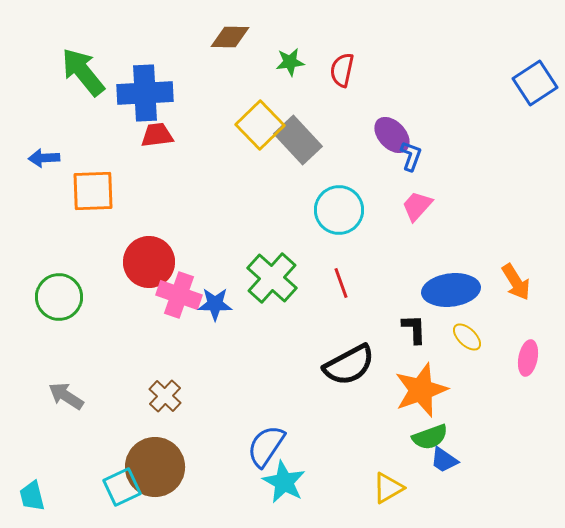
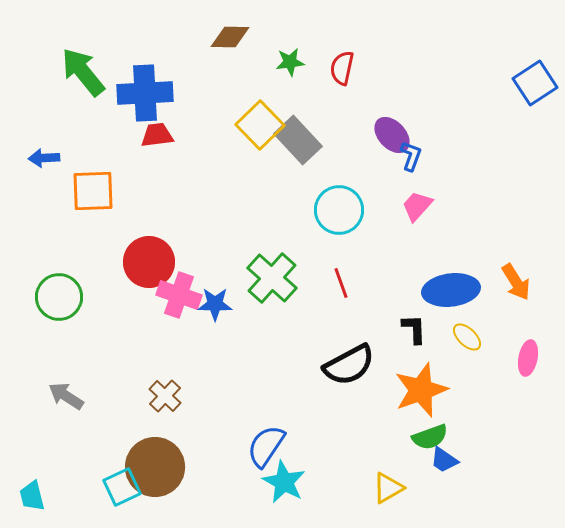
red semicircle: moved 2 px up
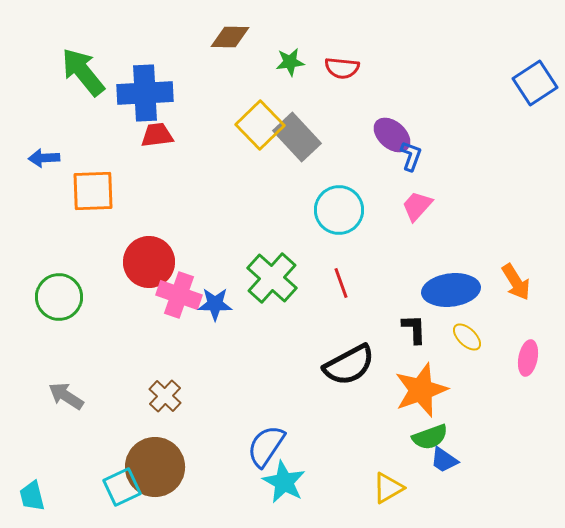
red semicircle: rotated 96 degrees counterclockwise
purple ellipse: rotated 6 degrees counterclockwise
gray rectangle: moved 1 px left, 3 px up
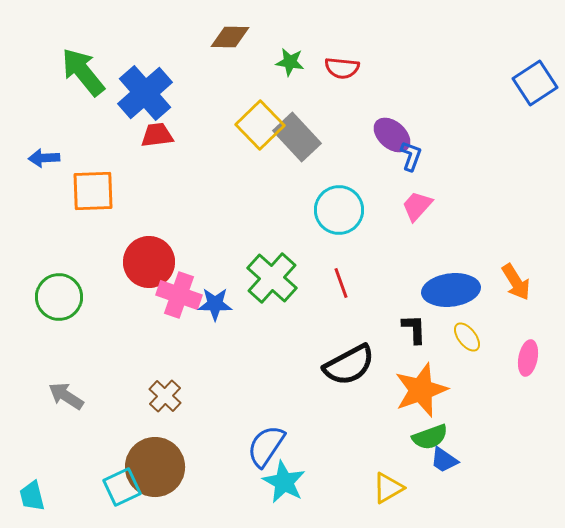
green star: rotated 16 degrees clockwise
blue cross: rotated 38 degrees counterclockwise
yellow ellipse: rotated 8 degrees clockwise
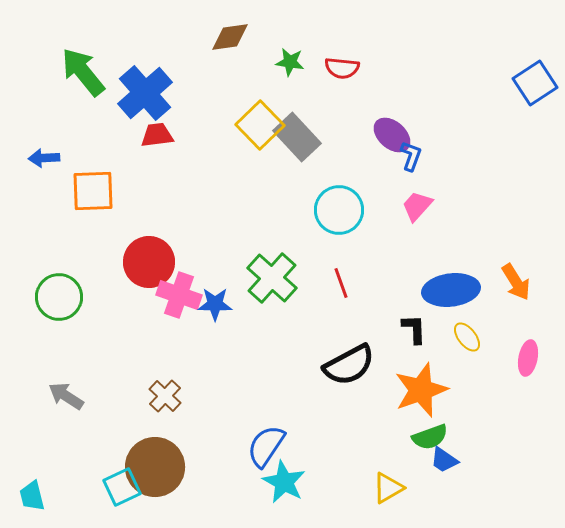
brown diamond: rotated 9 degrees counterclockwise
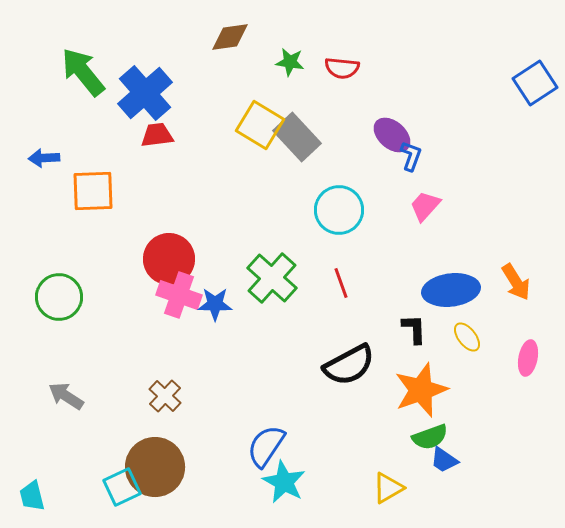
yellow square: rotated 15 degrees counterclockwise
pink trapezoid: moved 8 px right
red circle: moved 20 px right, 3 px up
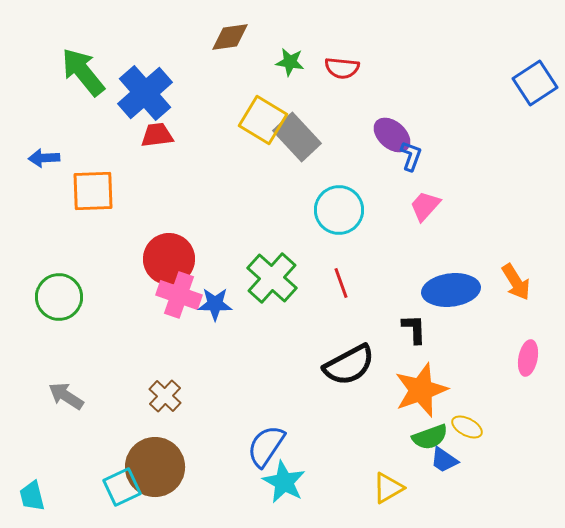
yellow square: moved 3 px right, 5 px up
yellow ellipse: moved 90 px down; rotated 24 degrees counterclockwise
